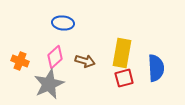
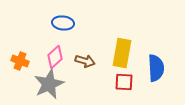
red square: moved 4 px down; rotated 18 degrees clockwise
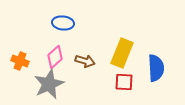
yellow rectangle: rotated 12 degrees clockwise
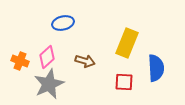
blue ellipse: rotated 20 degrees counterclockwise
yellow rectangle: moved 5 px right, 10 px up
pink diamond: moved 8 px left
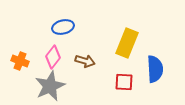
blue ellipse: moved 4 px down
pink diamond: moved 6 px right; rotated 10 degrees counterclockwise
blue semicircle: moved 1 px left, 1 px down
gray star: moved 1 px right, 2 px down
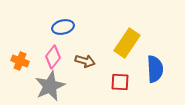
yellow rectangle: rotated 12 degrees clockwise
red square: moved 4 px left
